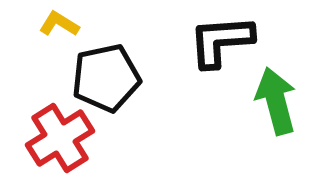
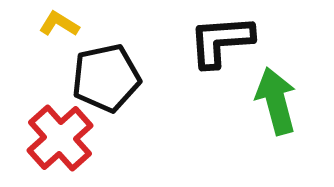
red cross: rotated 10 degrees counterclockwise
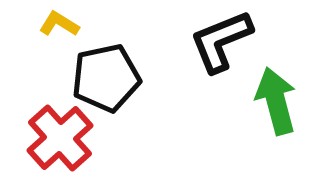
black L-shape: rotated 18 degrees counterclockwise
